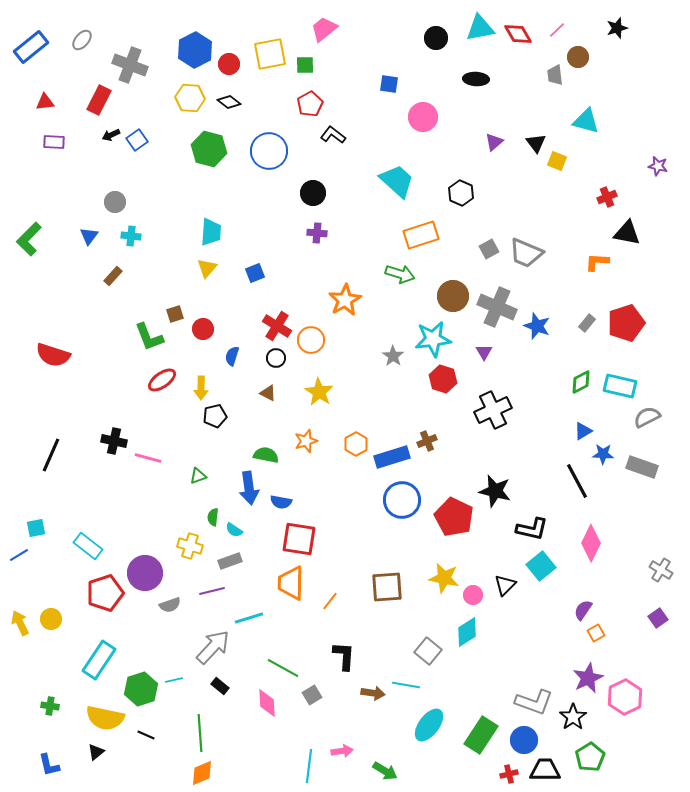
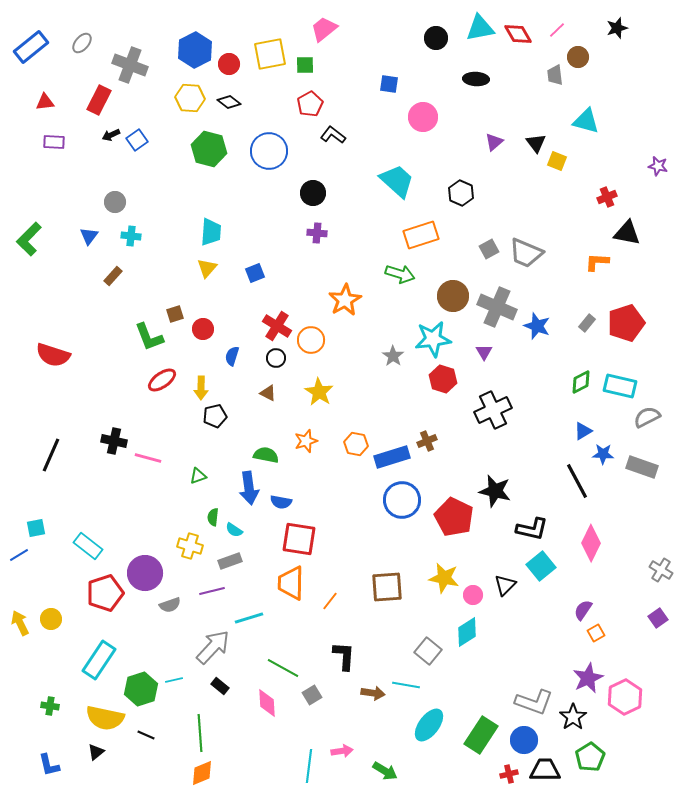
gray ellipse at (82, 40): moved 3 px down
orange hexagon at (356, 444): rotated 20 degrees counterclockwise
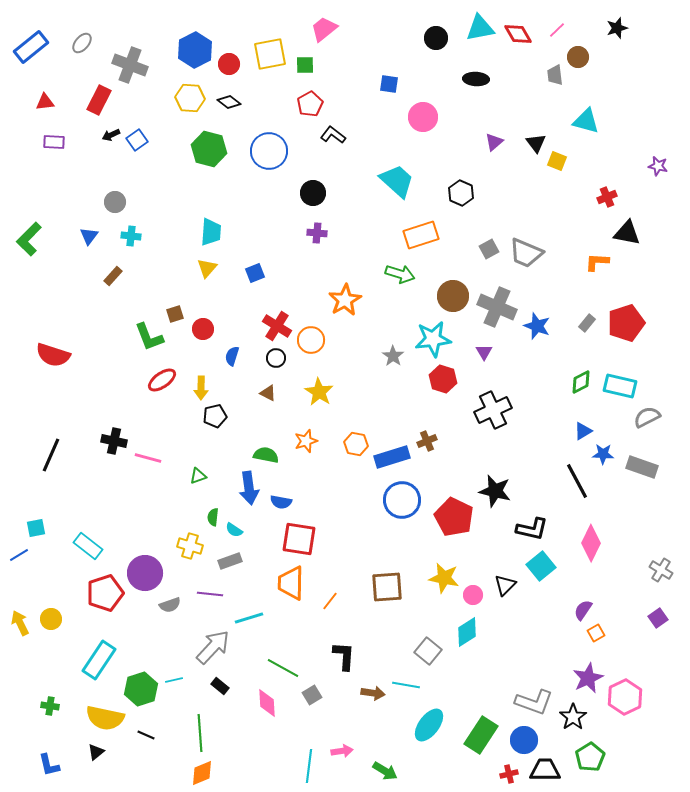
purple line at (212, 591): moved 2 px left, 3 px down; rotated 20 degrees clockwise
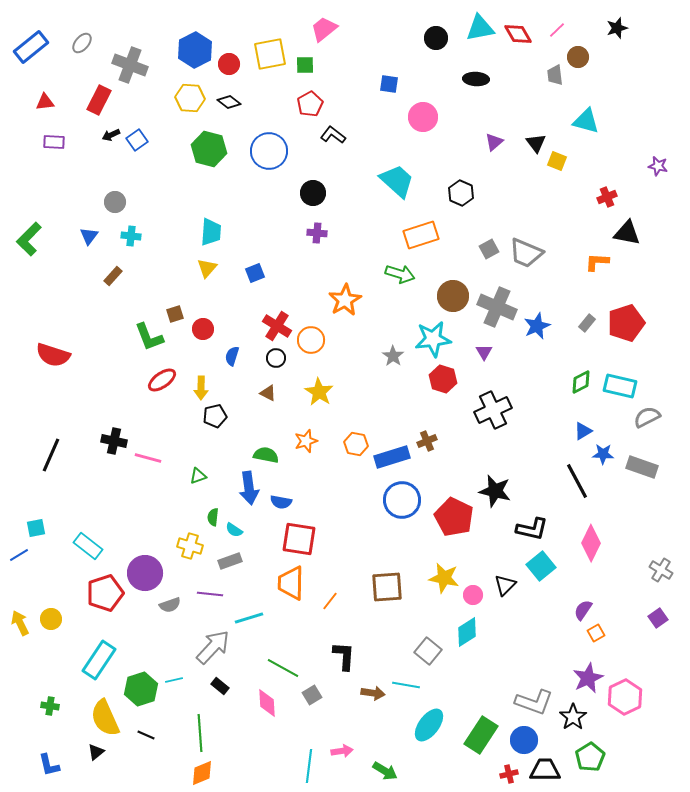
blue star at (537, 326): rotated 28 degrees clockwise
yellow semicircle at (105, 718): rotated 54 degrees clockwise
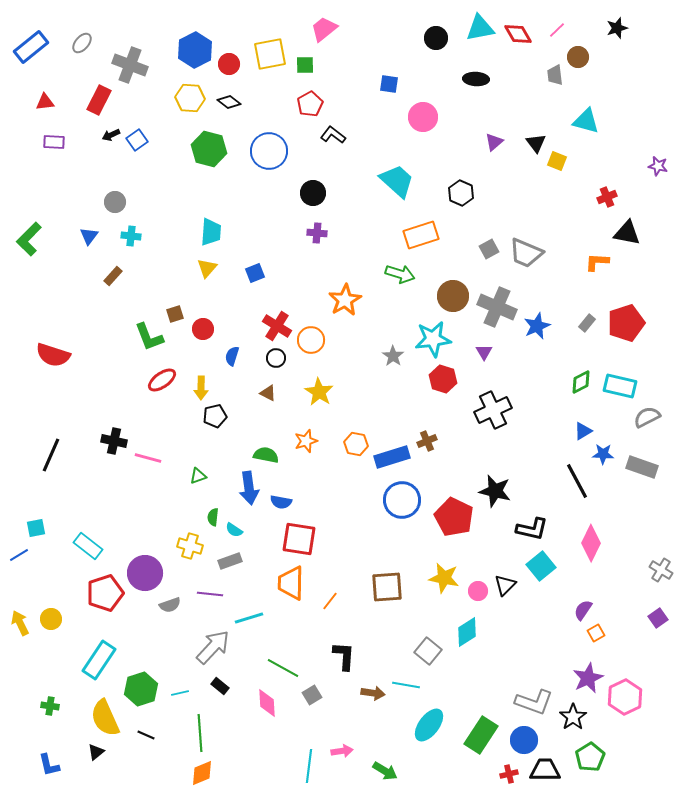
pink circle at (473, 595): moved 5 px right, 4 px up
cyan line at (174, 680): moved 6 px right, 13 px down
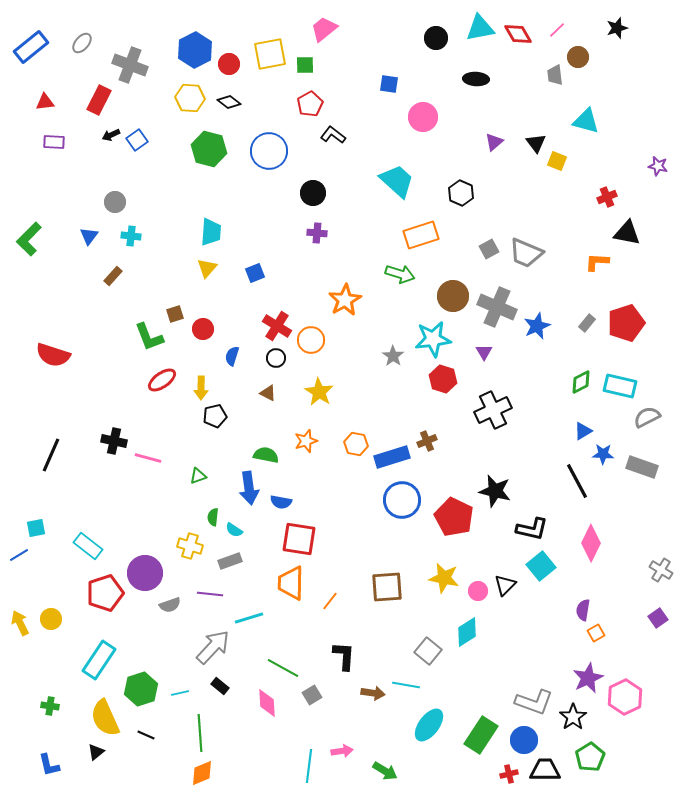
purple semicircle at (583, 610): rotated 25 degrees counterclockwise
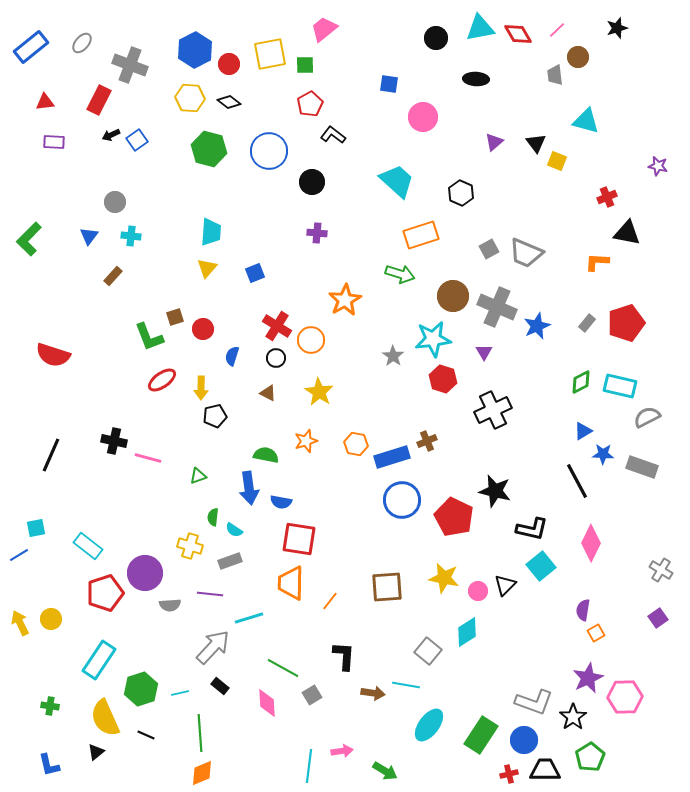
black circle at (313, 193): moved 1 px left, 11 px up
brown square at (175, 314): moved 3 px down
gray semicircle at (170, 605): rotated 15 degrees clockwise
pink hexagon at (625, 697): rotated 24 degrees clockwise
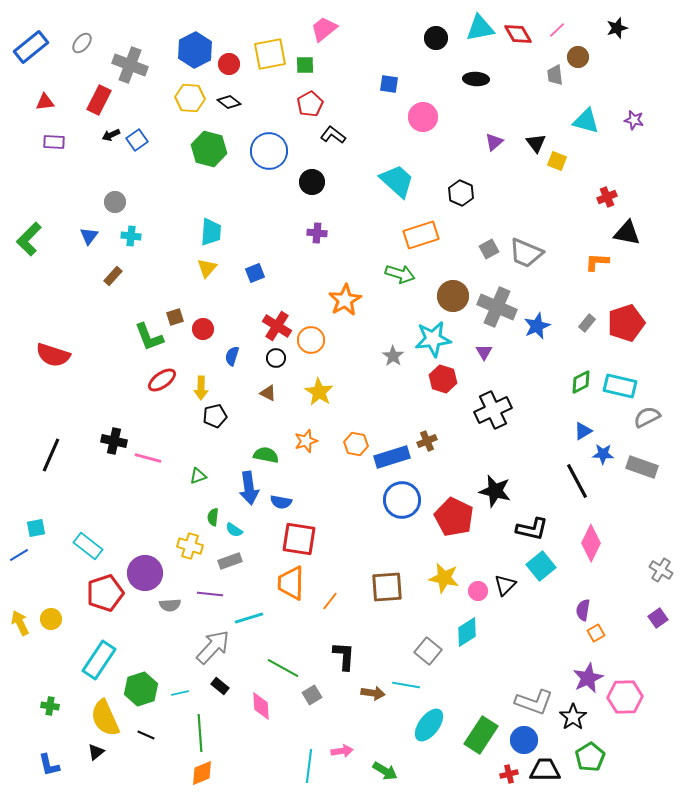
purple star at (658, 166): moved 24 px left, 46 px up
pink diamond at (267, 703): moved 6 px left, 3 px down
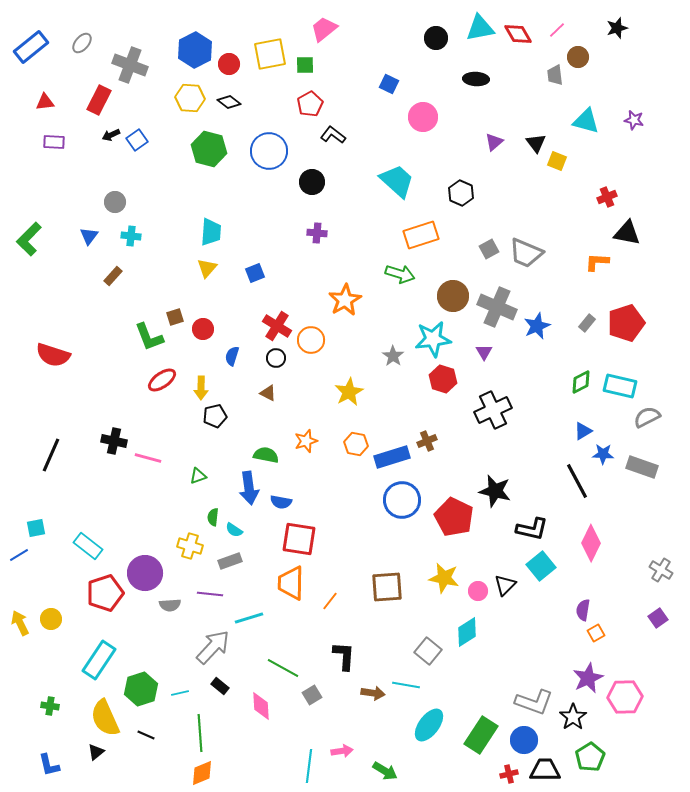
blue square at (389, 84): rotated 18 degrees clockwise
yellow star at (319, 392): moved 30 px right; rotated 12 degrees clockwise
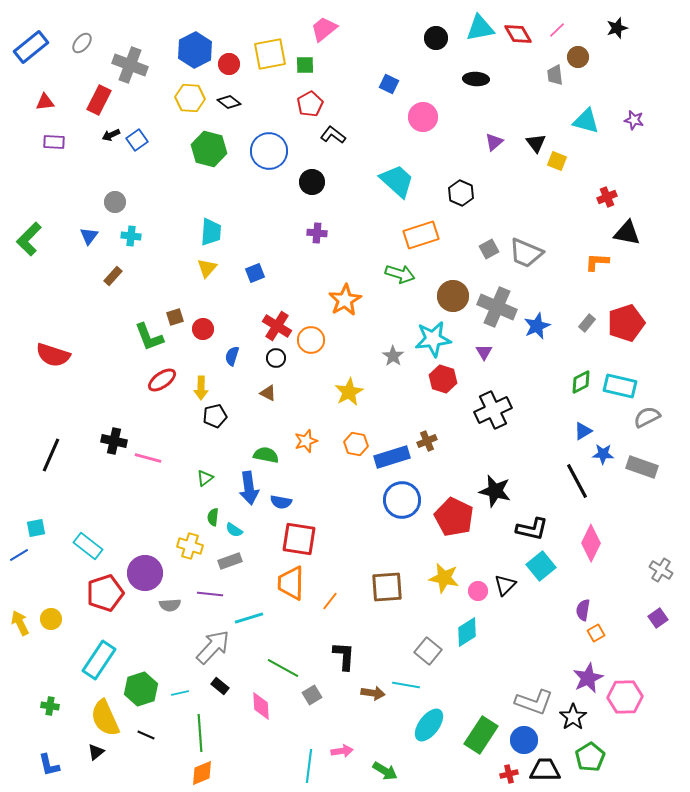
green triangle at (198, 476): moved 7 px right, 2 px down; rotated 18 degrees counterclockwise
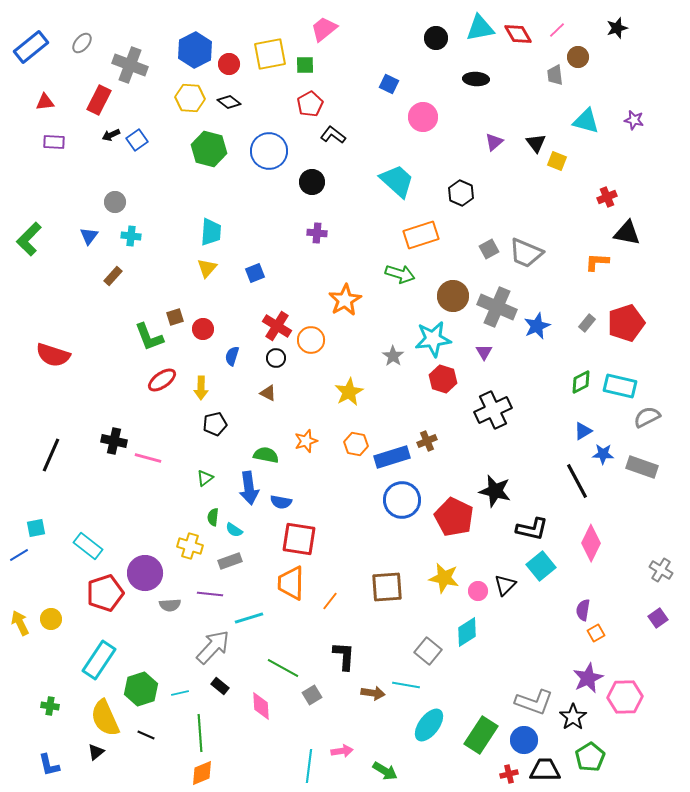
black pentagon at (215, 416): moved 8 px down
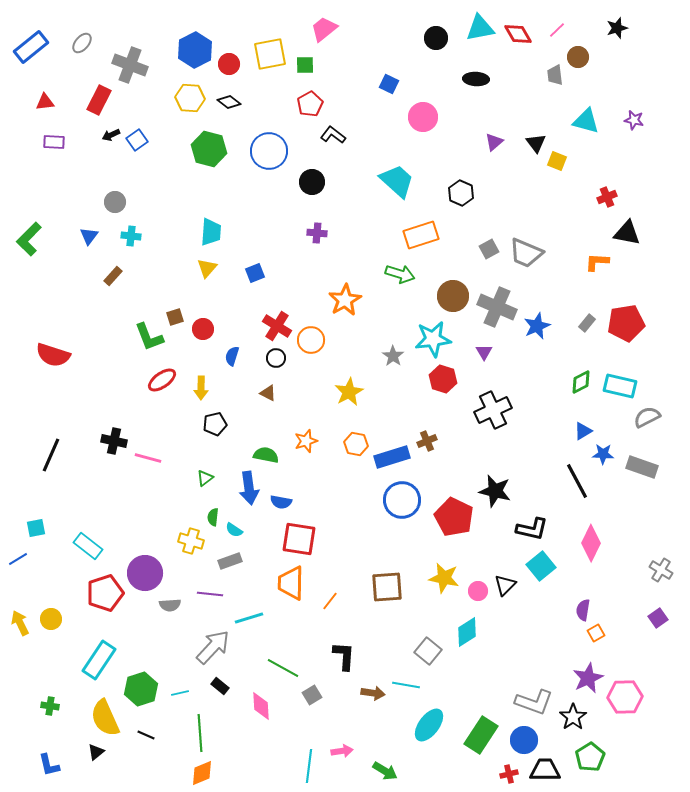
red pentagon at (626, 323): rotated 9 degrees clockwise
yellow cross at (190, 546): moved 1 px right, 5 px up
blue line at (19, 555): moved 1 px left, 4 px down
